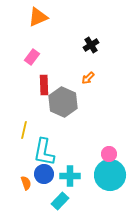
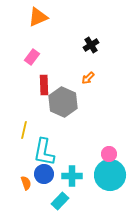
cyan cross: moved 2 px right
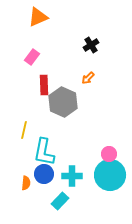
orange semicircle: rotated 24 degrees clockwise
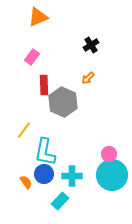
yellow line: rotated 24 degrees clockwise
cyan L-shape: moved 1 px right
cyan circle: moved 2 px right
orange semicircle: moved 1 px up; rotated 40 degrees counterclockwise
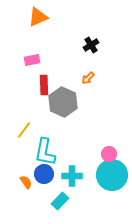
pink rectangle: moved 3 px down; rotated 42 degrees clockwise
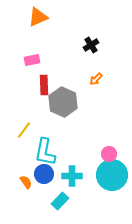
orange arrow: moved 8 px right, 1 px down
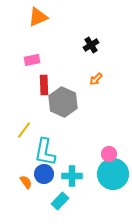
cyan circle: moved 1 px right, 1 px up
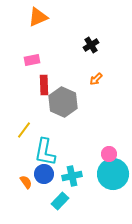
cyan cross: rotated 12 degrees counterclockwise
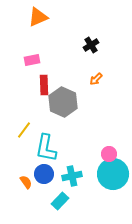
cyan L-shape: moved 1 px right, 4 px up
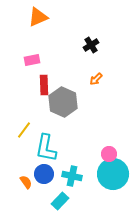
cyan cross: rotated 24 degrees clockwise
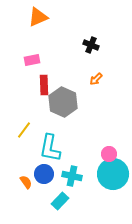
black cross: rotated 35 degrees counterclockwise
cyan L-shape: moved 4 px right
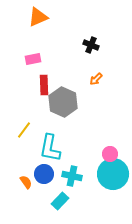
pink rectangle: moved 1 px right, 1 px up
pink circle: moved 1 px right
